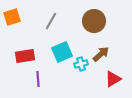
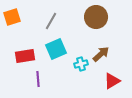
brown circle: moved 2 px right, 4 px up
cyan square: moved 6 px left, 3 px up
red triangle: moved 1 px left, 2 px down
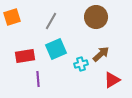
red triangle: moved 1 px up
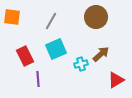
orange square: rotated 24 degrees clockwise
red rectangle: rotated 72 degrees clockwise
red triangle: moved 4 px right
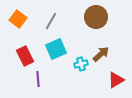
orange square: moved 6 px right, 2 px down; rotated 30 degrees clockwise
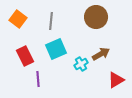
gray line: rotated 24 degrees counterclockwise
brown arrow: rotated 12 degrees clockwise
cyan cross: rotated 16 degrees counterclockwise
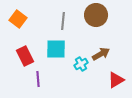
brown circle: moved 2 px up
gray line: moved 12 px right
cyan square: rotated 25 degrees clockwise
